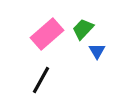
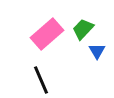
black line: rotated 52 degrees counterclockwise
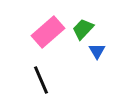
pink rectangle: moved 1 px right, 2 px up
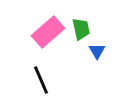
green trapezoid: moved 2 px left; rotated 125 degrees clockwise
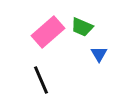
green trapezoid: moved 1 px right, 2 px up; rotated 125 degrees clockwise
blue triangle: moved 2 px right, 3 px down
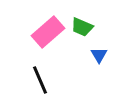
blue triangle: moved 1 px down
black line: moved 1 px left
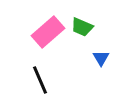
blue triangle: moved 2 px right, 3 px down
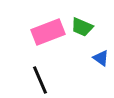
pink rectangle: rotated 20 degrees clockwise
blue triangle: rotated 24 degrees counterclockwise
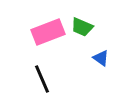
black line: moved 2 px right, 1 px up
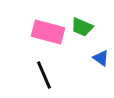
pink rectangle: rotated 36 degrees clockwise
black line: moved 2 px right, 4 px up
